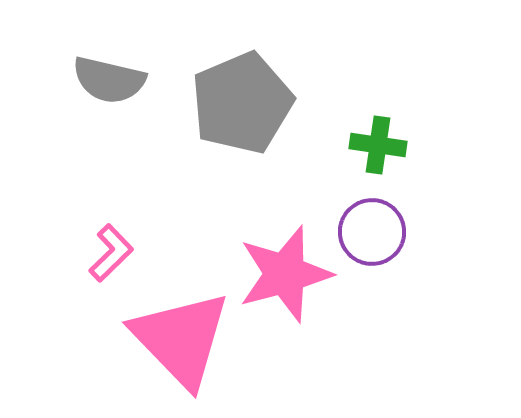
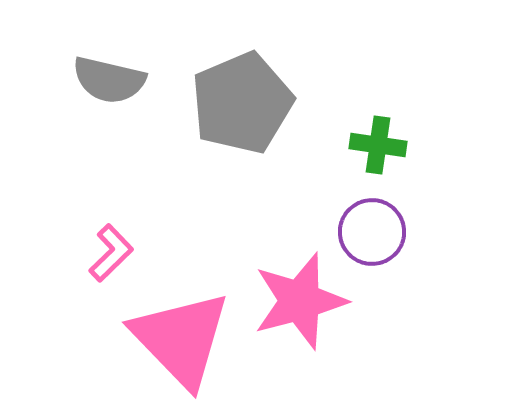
pink star: moved 15 px right, 27 px down
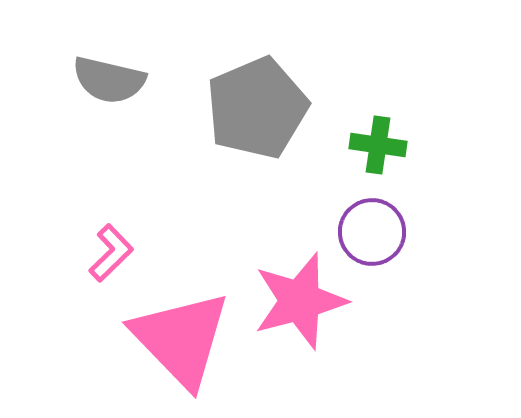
gray pentagon: moved 15 px right, 5 px down
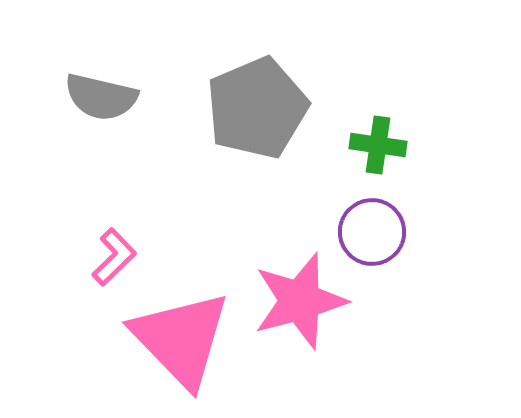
gray semicircle: moved 8 px left, 17 px down
pink L-shape: moved 3 px right, 4 px down
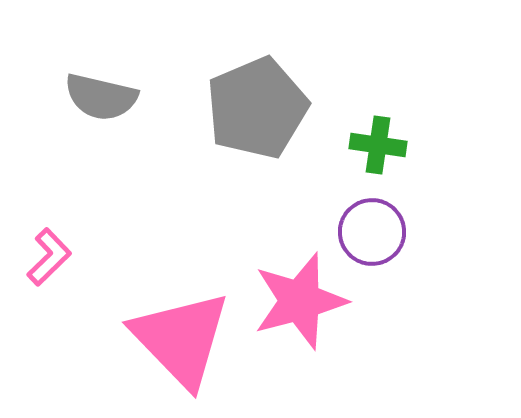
pink L-shape: moved 65 px left
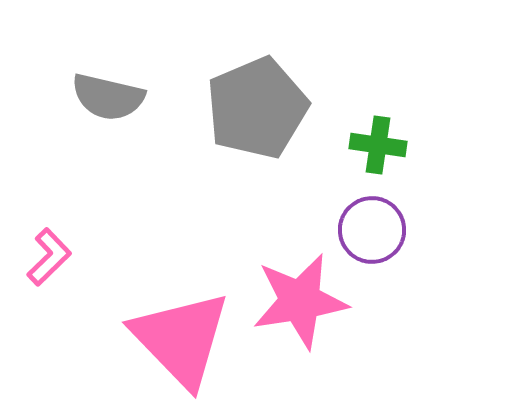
gray semicircle: moved 7 px right
purple circle: moved 2 px up
pink star: rotated 6 degrees clockwise
